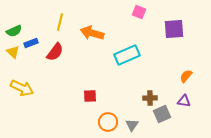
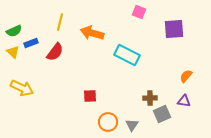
cyan rectangle: rotated 50 degrees clockwise
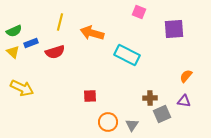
red semicircle: rotated 36 degrees clockwise
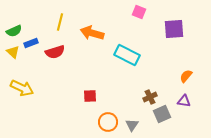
brown cross: moved 1 px up; rotated 24 degrees counterclockwise
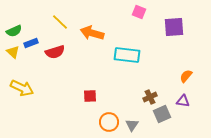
yellow line: rotated 60 degrees counterclockwise
purple square: moved 2 px up
cyan rectangle: rotated 20 degrees counterclockwise
purple triangle: moved 1 px left
orange circle: moved 1 px right
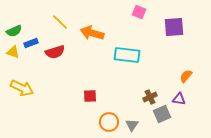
yellow triangle: rotated 24 degrees counterclockwise
purple triangle: moved 4 px left, 2 px up
